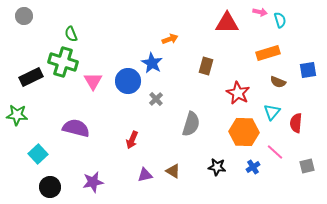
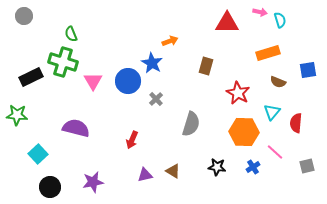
orange arrow: moved 2 px down
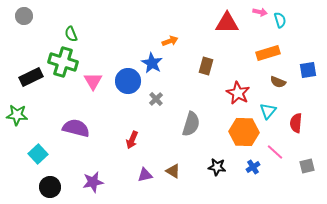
cyan triangle: moved 4 px left, 1 px up
